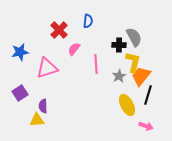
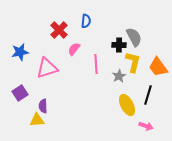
blue semicircle: moved 2 px left
orange trapezoid: moved 17 px right, 9 px up; rotated 75 degrees counterclockwise
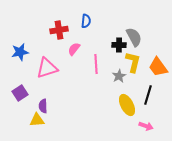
red cross: rotated 36 degrees clockwise
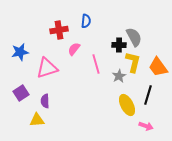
pink line: rotated 12 degrees counterclockwise
purple square: moved 1 px right
purple semicircle: moved 2 px right, 5 px up
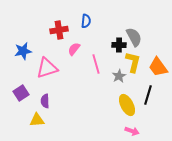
blue star: moved 3 px right, 1 px up
pink arrow: moved 14 px left, 5 px down
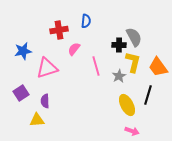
pink line: moved 2 px down
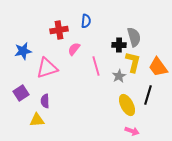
gray semicircle: rotated 12 degrees clockwise
